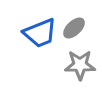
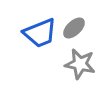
gray star: moved 1 px up; rotated 12 degrees clockwise
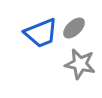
blue trapezoid: moved 1 px right
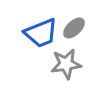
gray star: moved 14 px left; rotated 20 degrees counterclockwise
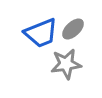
gray ellipse: moved 1 px left, 1 px down
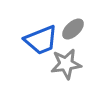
blue trapezoid: moved 7 px down
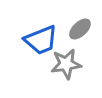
gray ellipse: moved 7 px right
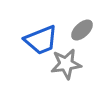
gray ellipse: moved 2 px right, 1 px down
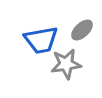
blue trapezoid: rotated 12 degrees clockwise
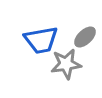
gray ellipse: moved 3 px right, 7 px down
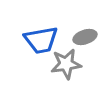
gray ellipse: rotated 25 degrees clockwise
